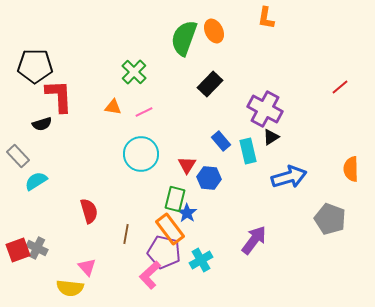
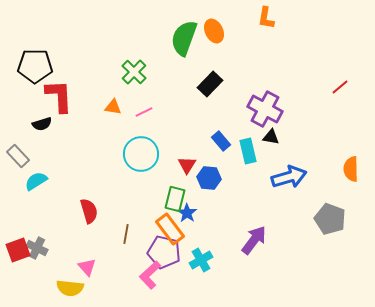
black triangle: rotated 42 degrees clockwise
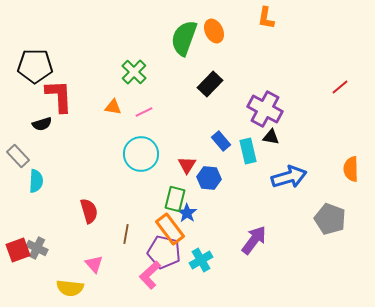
cyan semicircle: rotated 125 degrees clockwise
pink triangle: moved 7 px right, 3 px up
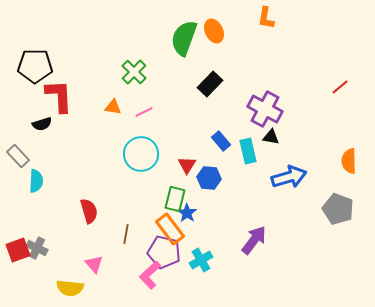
orange semicircle: moved 2 px left, 8 px up
gray pentagon: moved 8 px right, 10 px up
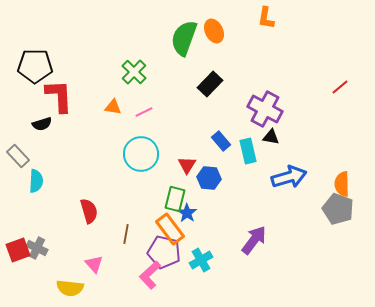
orange semicircle: moved 7 px left, 23 px down
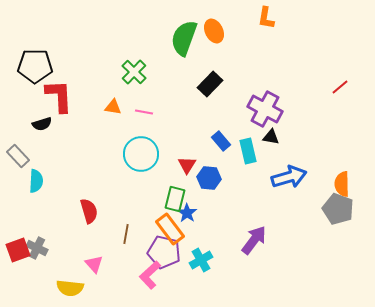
pink line: rotated 36 degrees clockwise
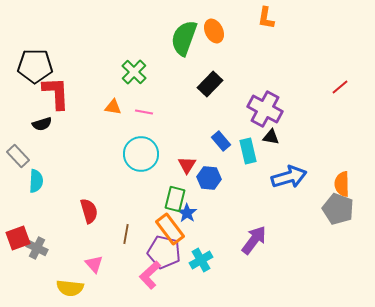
red L-shape: moved 3 px left, 3 px up
red square: moved 12 px up
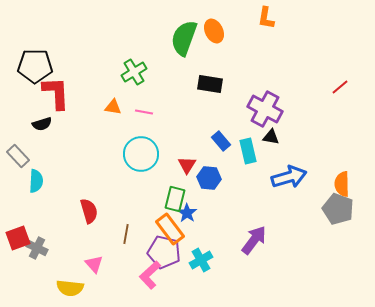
green cross: rotated 15 degrees clockwise
black rectangle: rotated 55 degrees clockwise
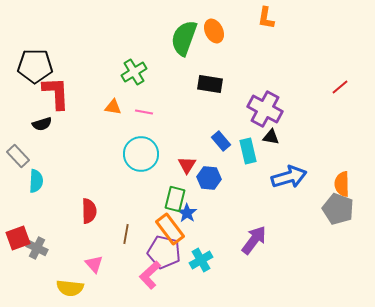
red semicircle: rotated 15 degrees clockwise
